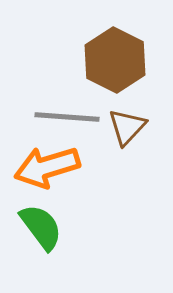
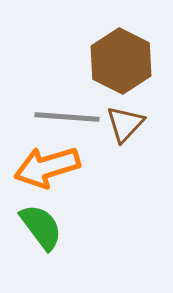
brown hexagon: moved 6 px right, 1 px down
brown triangle: moved 2 px left, 3 px up
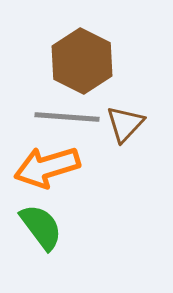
brown hexagon: moved 39 px left
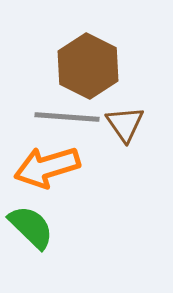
brown hexagon: moved 6 px right, 5 px down
brown triangle: rotated 18 degrees counterclockwise
green semicircle: moved 10 px left; rotated 9 degrees counterclockwise
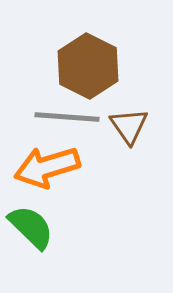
brown triangle: moved 4 px right, 2 px down
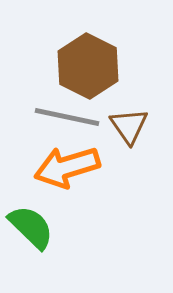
gray line: rotated 8 degrees clockwise
orange arrow: moved 20 px right
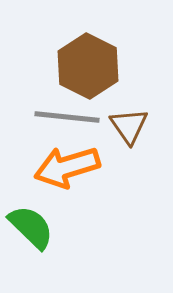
gray line: rotated 6 degrees counterclockwise
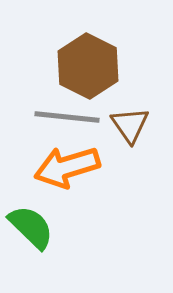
brown triangle: moved 1 px right, 1 px up
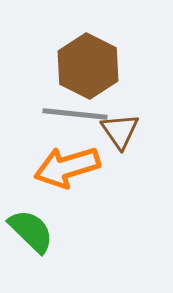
gray line: moved 8 px right, 3 px up
brown triangle: moved 10 px left, 6 px down
green semicircle: moved 4 px down
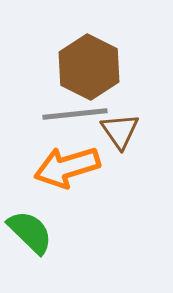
brown hexagon: moved 1 px right, 1 px down
gray line: rotated 12 degrees counterclockwise
green semicircle: moved 1 px left, 1 px down
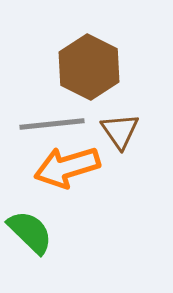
gray line: moved 23 px left, 10 px down
